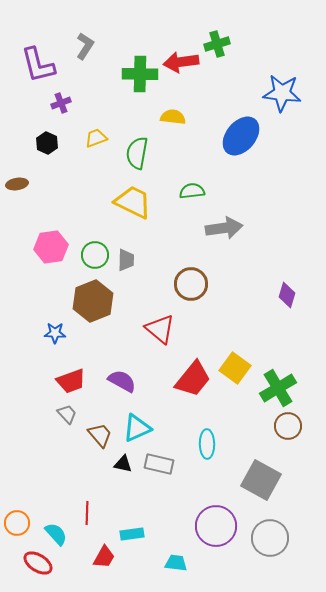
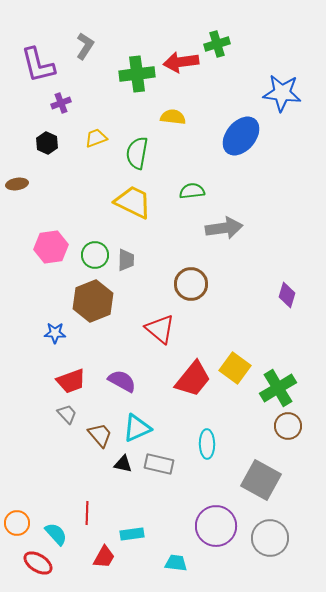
green cross at (140, 74): moved 3 px left; rotated 8 degrees counterclockwise
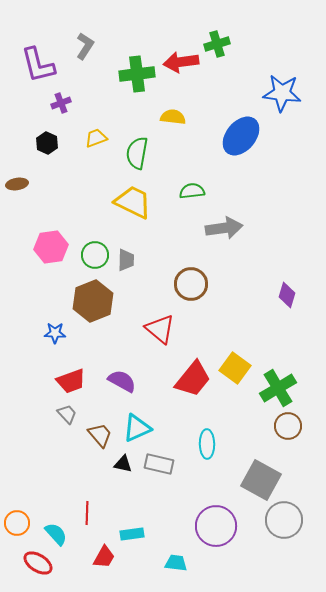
gray circle at (270, 538): moved 14 px right, 18 px up
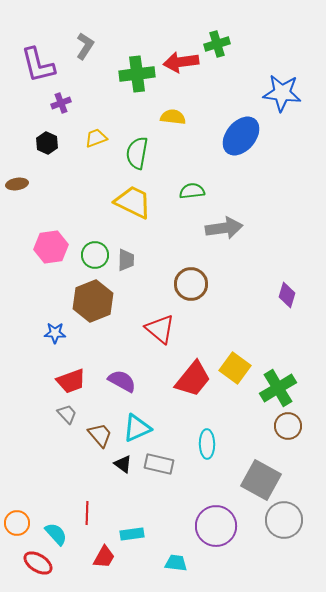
black triangle at (123, 464): rotated 24 degrees clockwise
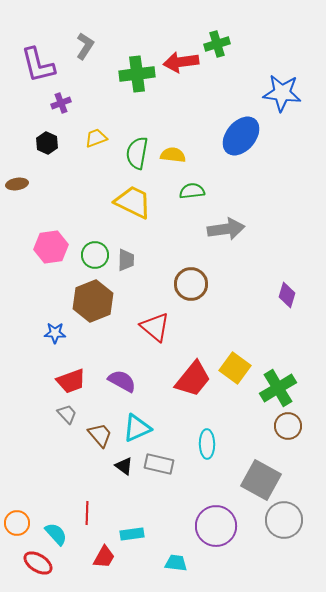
yellow semicircle at (173, 117): moved 38 px down
gray arrow at (224, 228): moved 2 px right, 1 px down
red triangle at (160, 329): moved 5 px left, 2 px up
black triangle at (123, 464): moved 1 px right, 2 px down
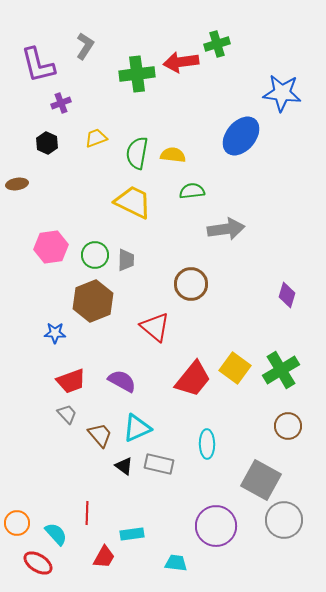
green cross at (278, 388): moved 3 px right, 18 px up
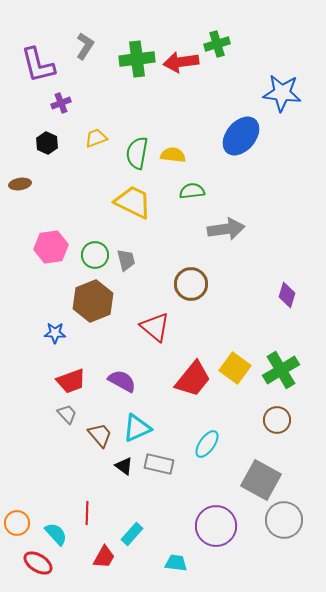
green cross at (137, 74): moved 15 px up
brown ellipse at (17, 184): moved 3 px right
gray trapezoid at (126, 260): rotated 15 degrees counterclockwise
brown circle at (288, 426): moved 11 px left, 6 px up
cyan ellipse at (207, 444): rotated 36 degrees clockwise
cyan rectangle at (132, 534): rotated 40 degrees counterclockwise
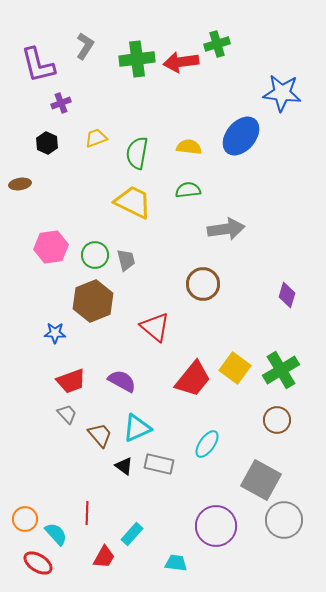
yellow semicircle at (173, 155): moved 16 px right, 8 px up
green semicircle at (192, 191): moved 4 px left, 1 px up
brown circle at (191, 284): moved 12 px right
orange circle at (17, 523): moved 8 px right, 4 px up
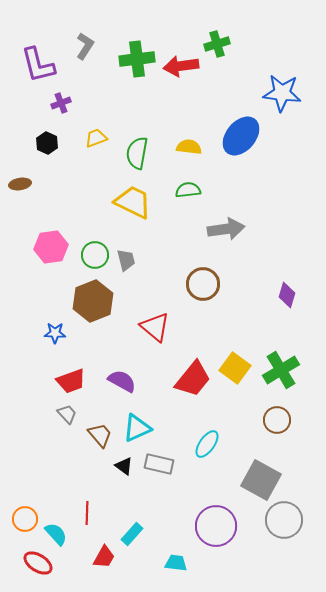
red arrow at (181, 62): moved 4 px down
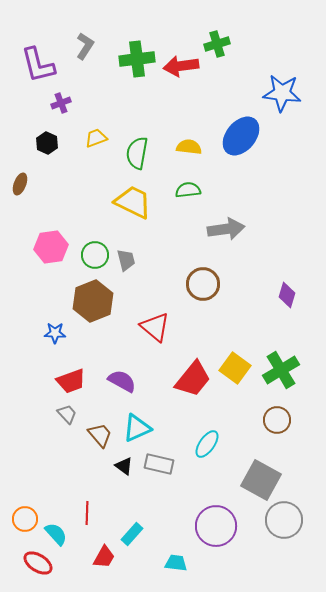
brown ellipse at (20, 184): rotated 60 degrees counterclockwise
